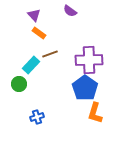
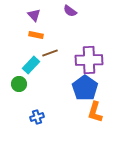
orange rectangle: moved 3 px left, 2 px down; rotated 24 degrees counterclockwise
brown line: moved 1 px up
orange L-shape: moved 1 px up
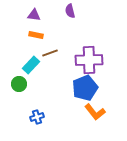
purple semicircle: rotated 40 degrees clockwise
purple triangle: rotated 40 degrees counterclockwise
blue pentagon: rotated 15 degrees clockwise
orange L-shape: rotated 55 degrees counterclockwise
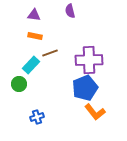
orange rectangle: moved 1 px left, 1 px down
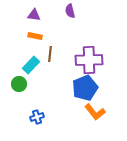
brown line: moved 1 px down; rotated 63 degrees counterclockwise
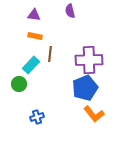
orange L-shape: moved 1 px left, 2 px down
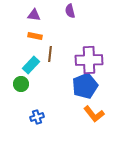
green circle: moved 2 px right
blue pentagon: moved 2 px up
